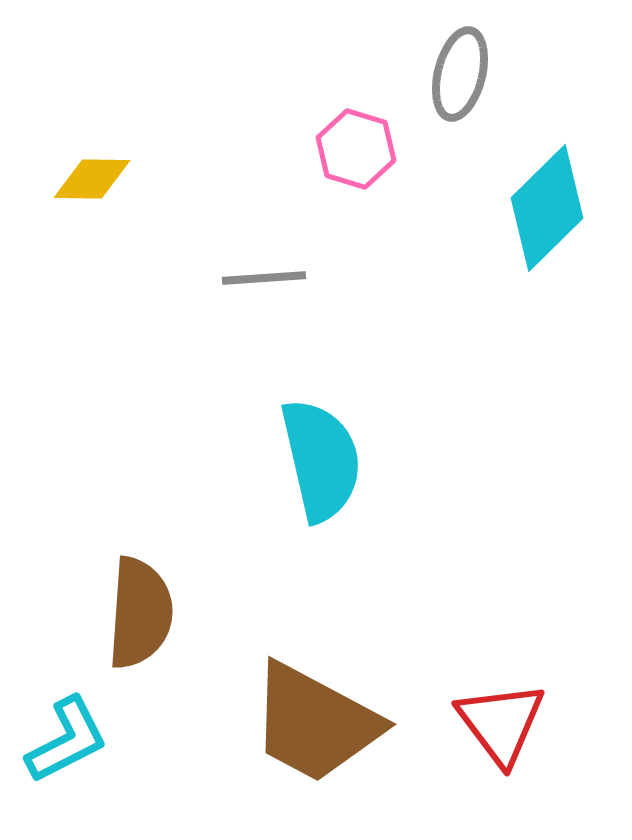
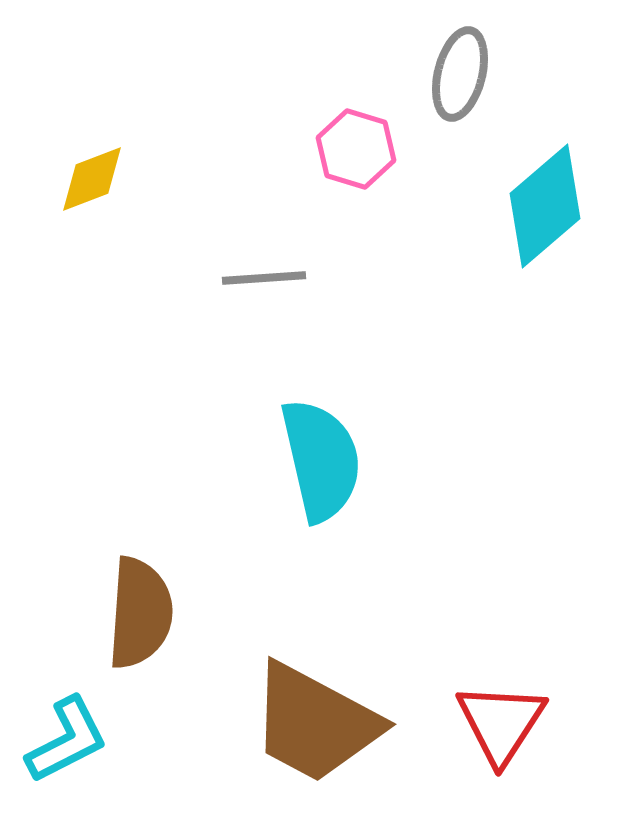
yellow diamond: rotated 22 degrees counterclockwise
cyan diamond: moved 2 px left, 2 px up; rotated 4 degrees clockwise
red triangle: rotated 10 degrees clockwise
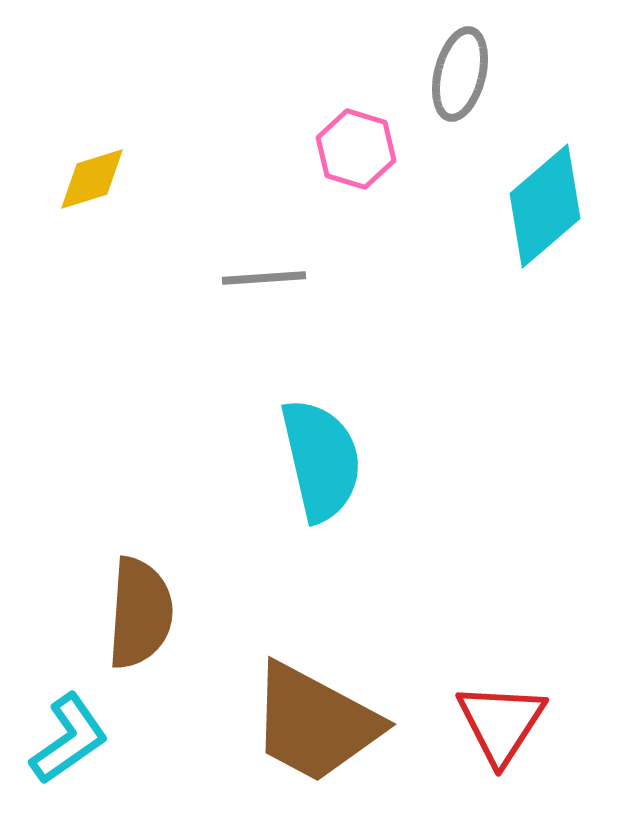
yellow diamond: rotated 4 degrees clockwise
cyan L-shape: moved 2 px right, 1 px up; rotated 8 degrees counterclockwise
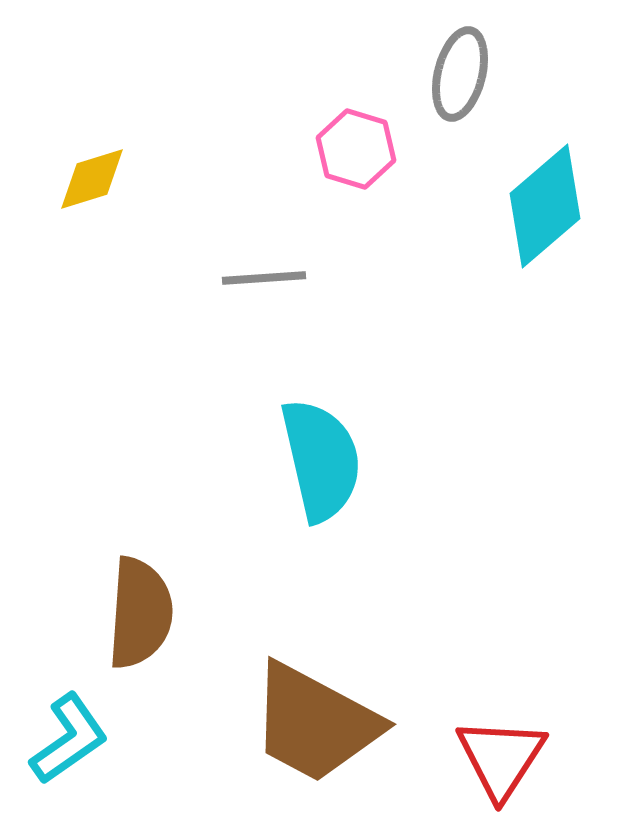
red triangle: moved 35 px down
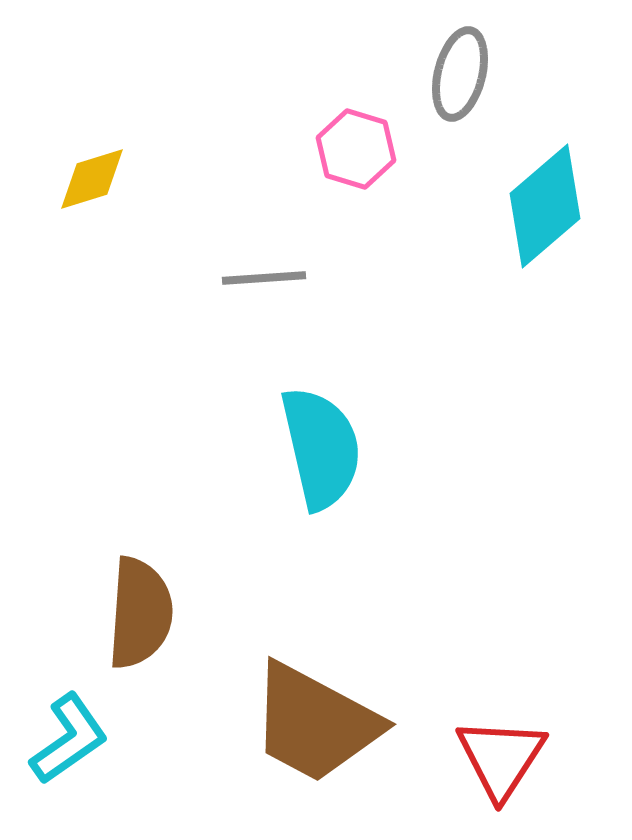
cyan semicircle: moved 12 px up
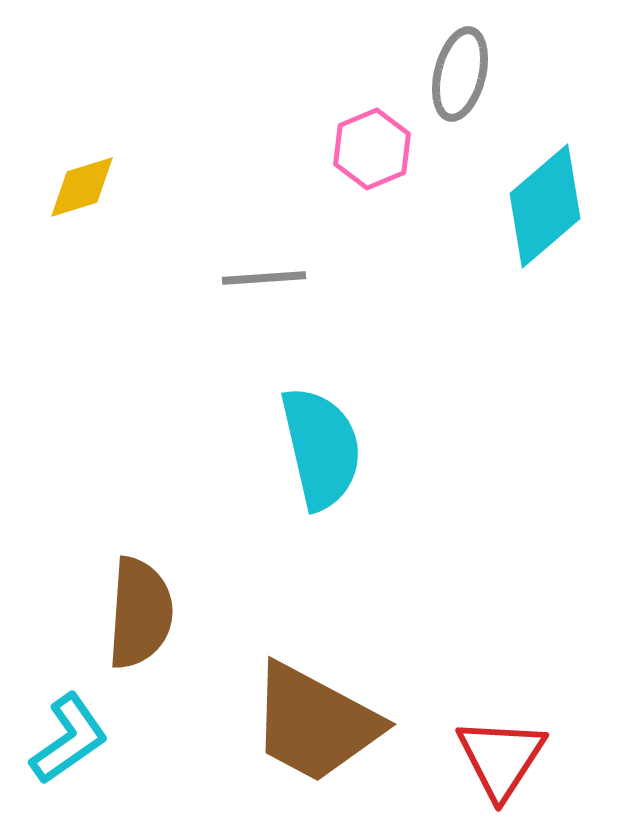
pink hexagon: moved 16 px right; rotated 20 degrees clockwise
yellow diamond: moved 10 px left, 8 px down
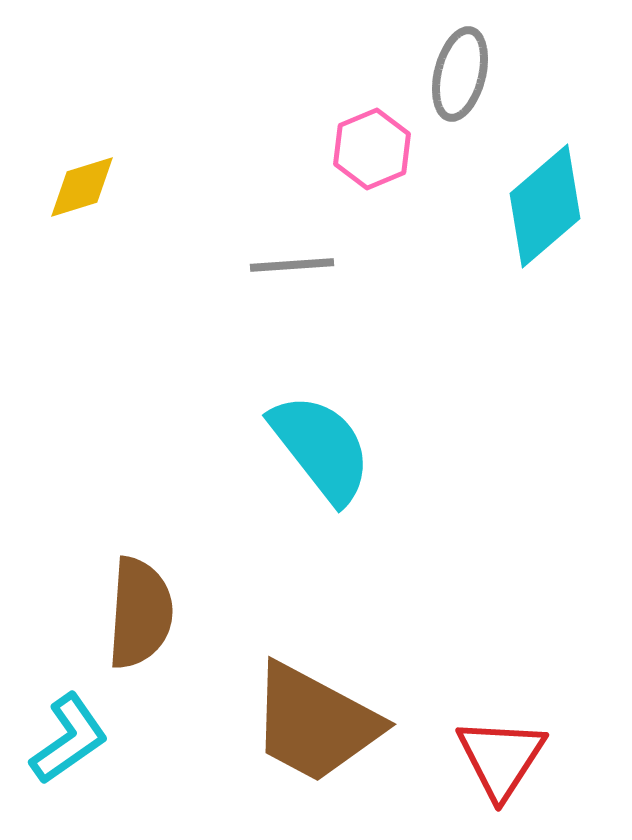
gray line: moved 28 px right, 13 px up
cyan semicircle: rotated 25 degrees counterclockwise
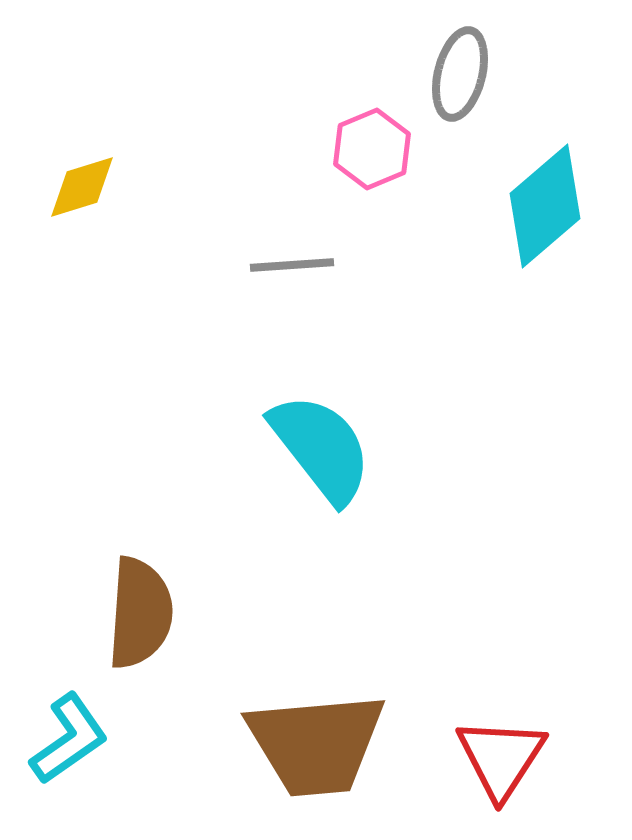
brown trapezoid: moved 1 px right, 21 px down; rotated 33 degrees counterclockwise
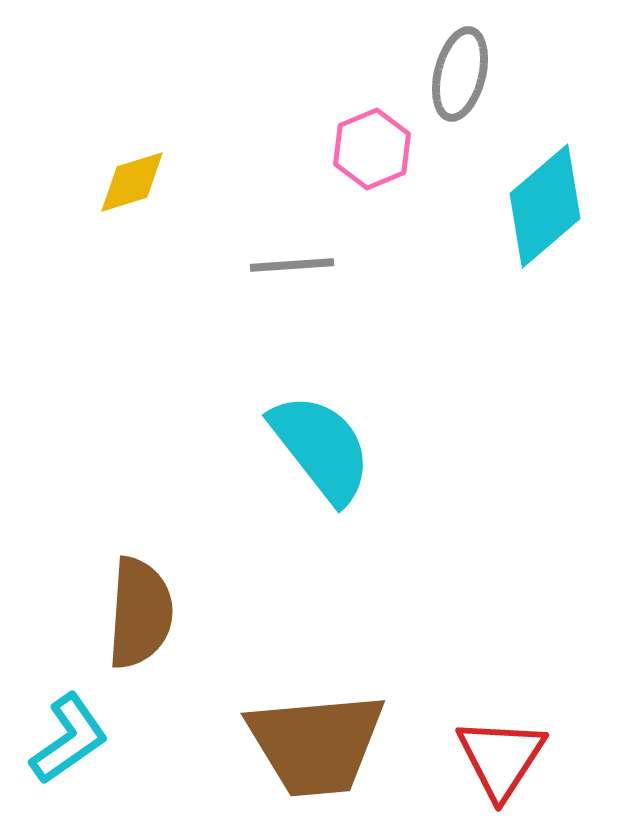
yellow diamond: moved 50 px right, 5 px up
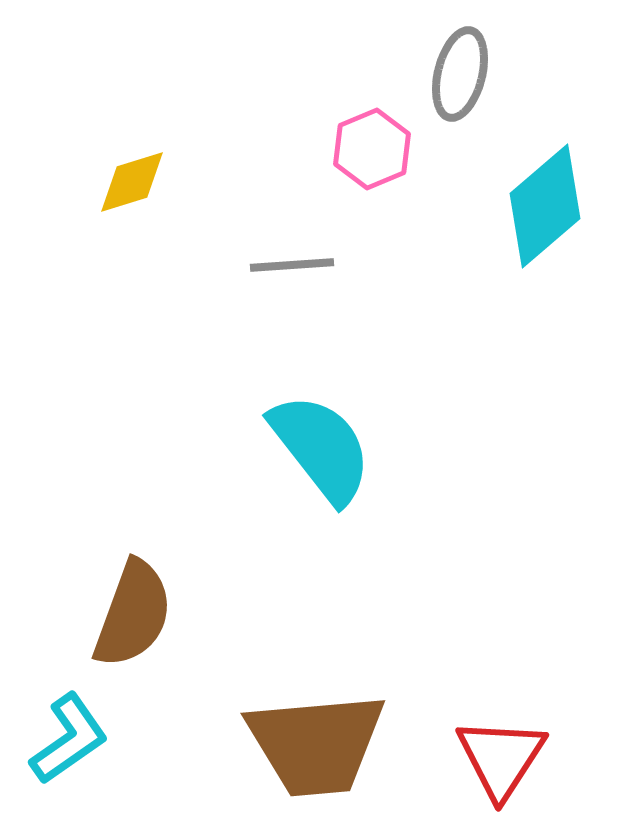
brown semicircle: moved 7 px left, 1 px down; rotated 16 degrees clockwise
